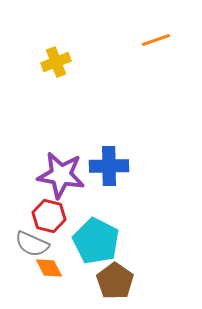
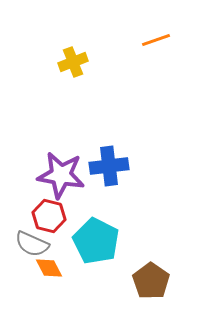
yellow cross: moved 17 px right
blue cross: rotated 6 degrees counterclockwise
brown pentagon: moved 36 px right
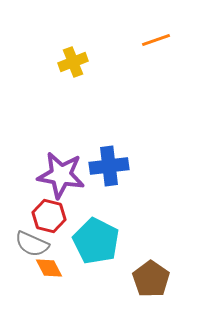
brown pentagon: moved 2 px up
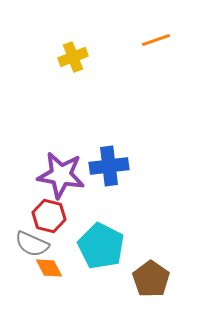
yellow cross: moved 5 px up
cyan pentagon: moved 5 px right, 5 px down
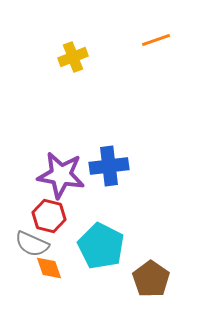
orange diamond: rotated 8 degrees clockwise
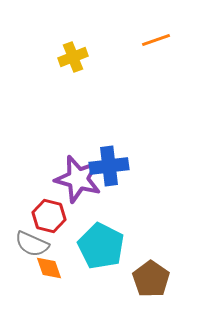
purple star: moved 17 px right, 4 px down; rotated 6 degrees clockwise
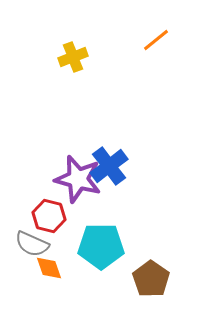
orange line: rotated 20 degrees counterclockwise
blue cross: rotated 30 degrees counterclockwise
cyan pentagon: rotated 27 degrees counterclockwise
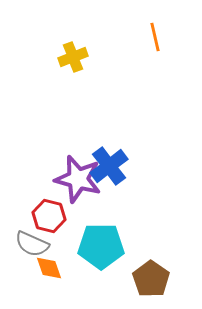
orange line: moved 1 px left, 3 px up; rotated 64 degrees counterclockwise
